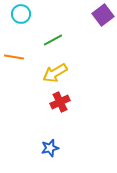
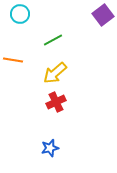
cyan circle: moved 1 px left
orange line: moved 1 px left, 3 px down
yellow arrow: rotated 10 degrees counterclockwise
red cross: moved 4 px left
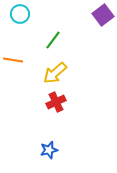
green line: rotated 24 degrees counterclockwise
blue star: moved 1 px left, 2 px down
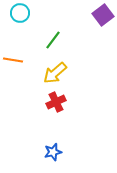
cyan circle: moved 1 px up
blue star: moved 4 px right, 2 px down
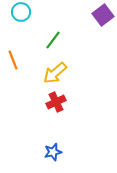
cyan circle: moved 1 px right, 1 px up
orange line: rotated 60 degrees clockwise
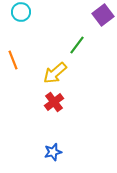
green line: moved 24 px right, 5 px down
red cross: moved 2 px left; rotated 12 degrees counterclockwise
